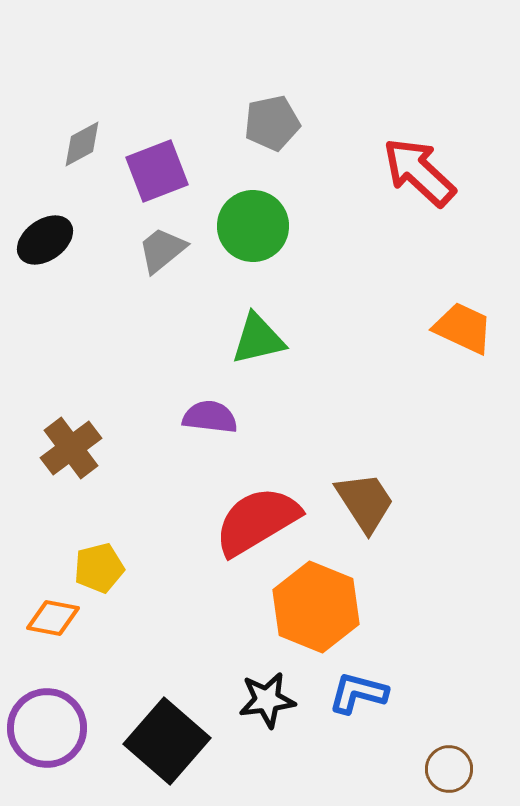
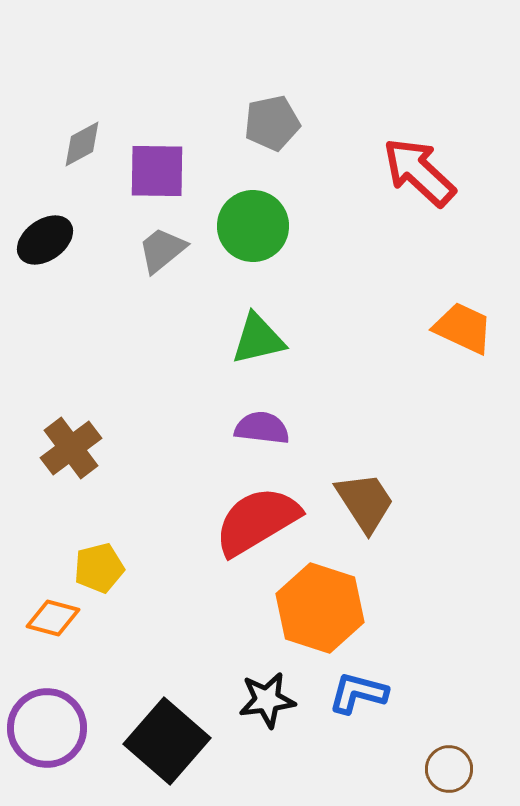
purple square: rotated 22 degrees clockwise
purple semicircle: moved 52 px right, 11 px down
orange hexagon: moved 4 px right, 1 px down; rotated 4 degrees counterclockwise
orange diamond: rotated 4 degrees clockwise
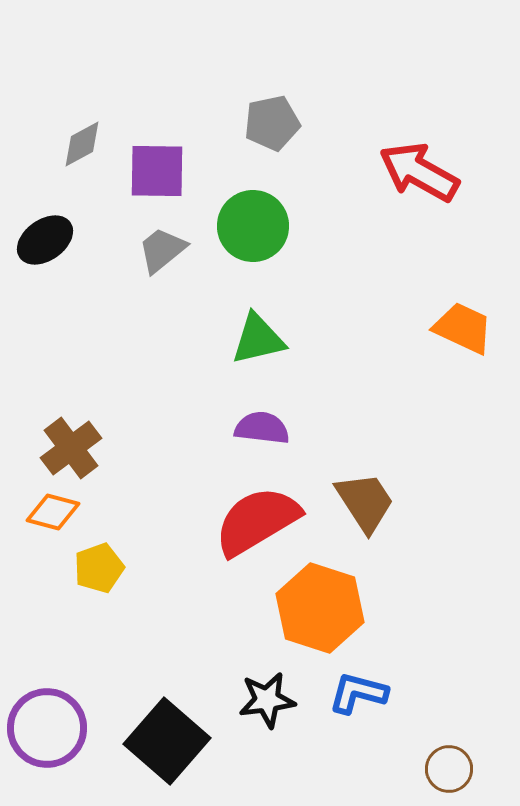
red arrow: rotated 14 degrees counterclockwise
yellow pentagon: rotated 6 degrees counterclockwise
orange diamond: moved 106 px up
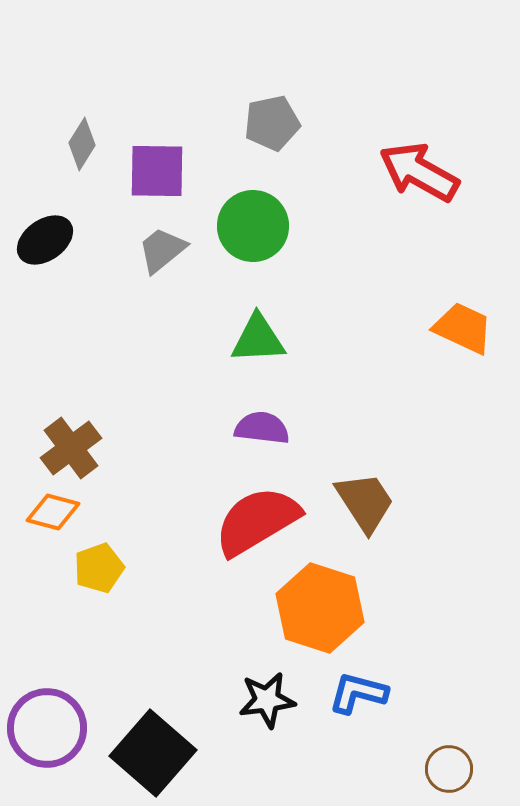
gray diamond: rotated 30 degrees counterclockwise
green triangle: rotated 10 degrees clockwise
black square: moved 14 px left, 12 px down
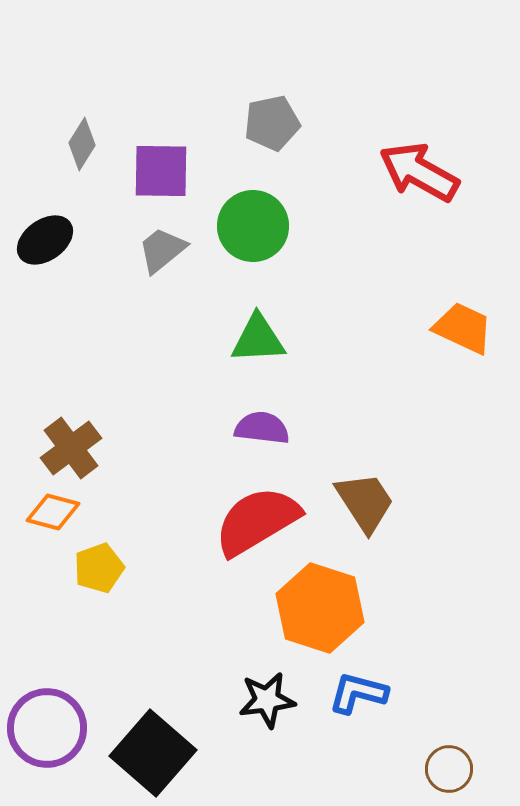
purple square: moved 4 px right
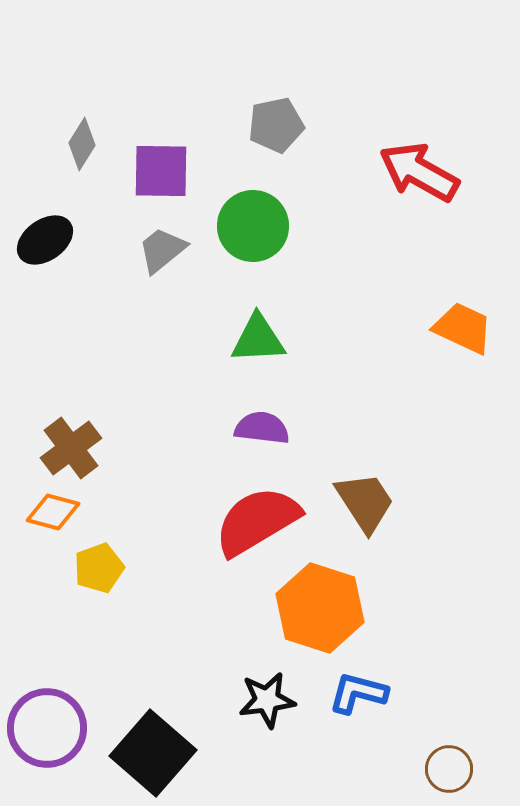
gray pentagon: moved 4 px right, 2 px down
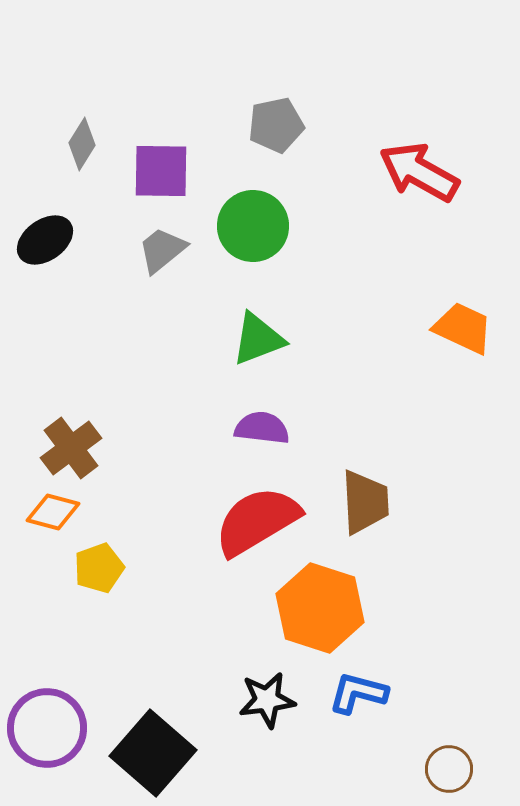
green triangle: rotated 18 degrees counterclockwise
brown trapezoid: rotated 30 degrees clockwise
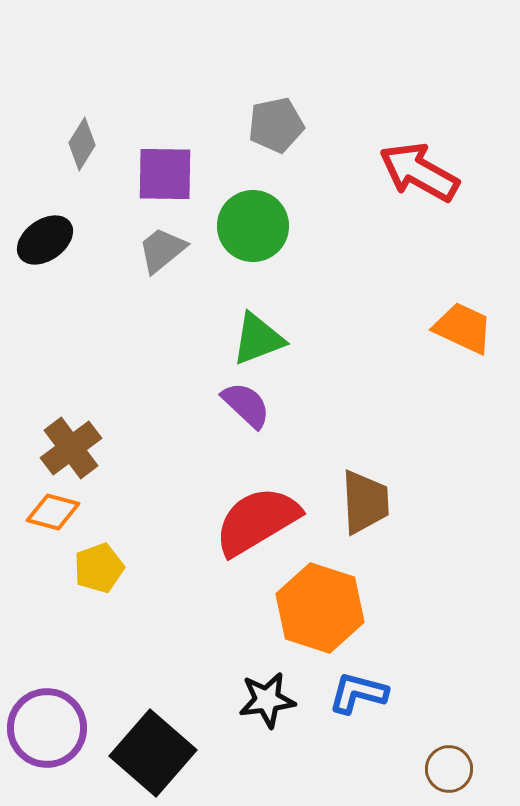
purple square: moved 4 px right, 3 px down
purple semicircle: moved 16 px left, 23 px up; rotated 36 degrees clockwise
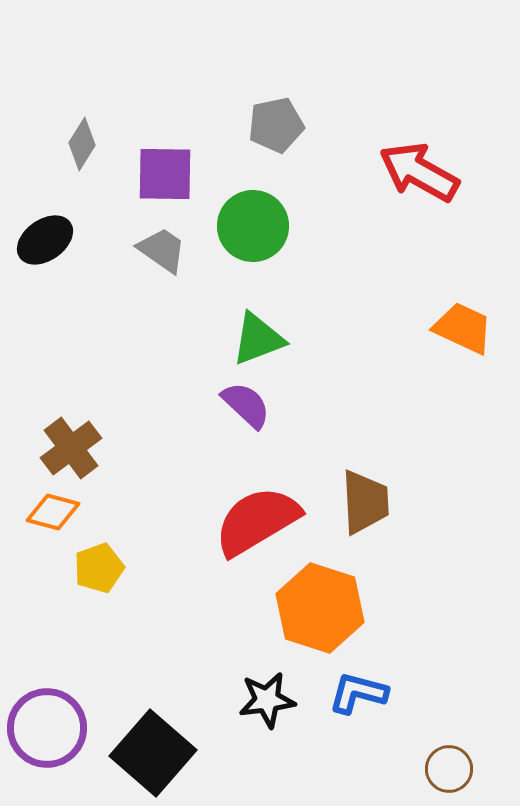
gray trapezoid: rotated 74 degrees clockwise
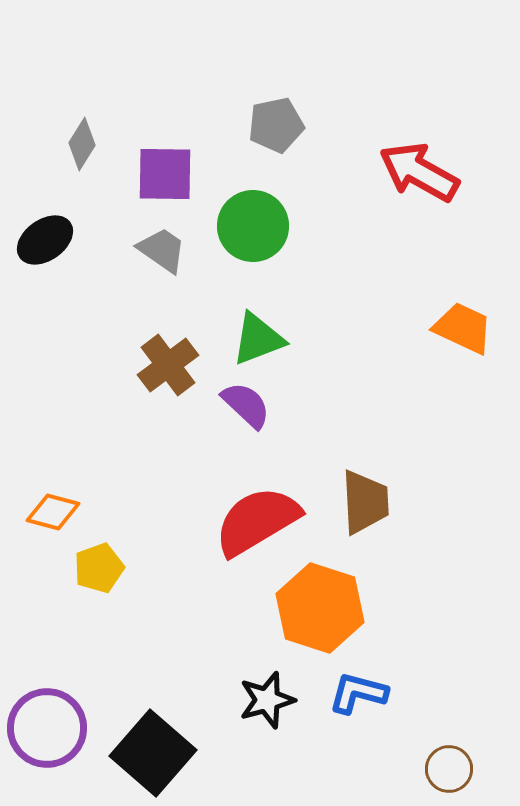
brown cross: moved 97 px right, 83 px up
black star: rotated 8 degrees counterclockwise
